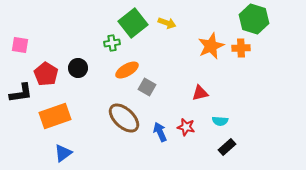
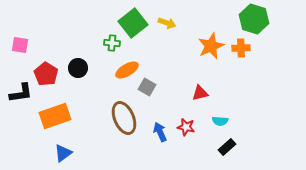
green cross: rotated 14 degrees clockwise
brown ellipse: rotated 24 degrees clockwise
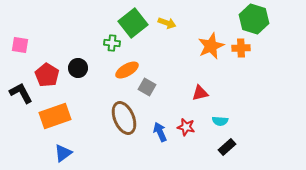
red pentagon: moved 1 px right, 1 px down
black L-shape: rotated 110 degrees counterclockwise
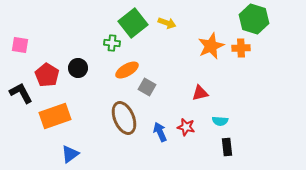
black rectangle: rotated 54 degrees counterclockwise
blue triangle: moved 7 px right, 1 px down
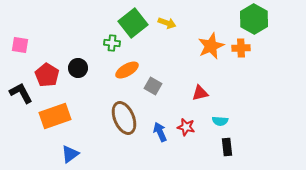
green hexagon: rotated 12 degrees clockwise
gray square: moved 6 px right, 1 px up
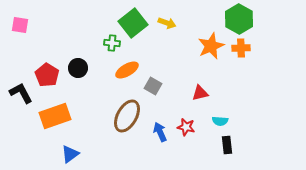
green hexagon: moved 15 px left
pink square: moved 20 px up
brown ellipse: moved 3 px right, 2 px up; rotated 52 degrees clockwise
black rectangle: moved 2 px up
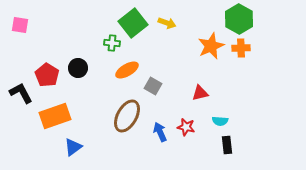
blue triangle: moved 3 px right, 7 px up
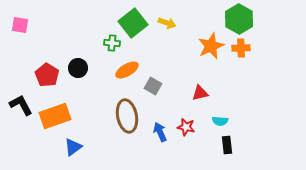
black L-shape: moved 12 px down
brown ellipse: rotated 40 degrees counterclockwise
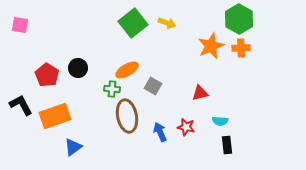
green cross: moved 46 px down
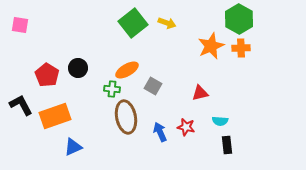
brown ellipse: moved 1 px left, 1 px down
blue triangle: rotated 12 degrees clockwise
